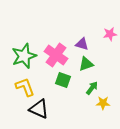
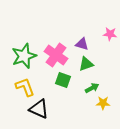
pink star: rotated 16 degrees clockwise
green arrow: rotated 24 degrees clockwise
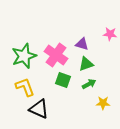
green arrow: moved 3 px left, 4 px up
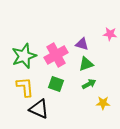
pink cross: rotated 25 degrees clockwise
green square: moved 7 px left, 4 px down
yellow L-shape: rotated 15 degrees clockwise
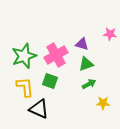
green square: moved 6 px left, 3 px up
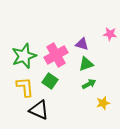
green square: rotated 14 degrees clockwise
yellow star: rotated 16 degrees counterclockwise
black triangle: moved 1 px down
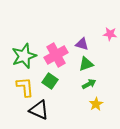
yellow star: moved 7 px left, 1 px down; rotated 16 degrees counterclockwise
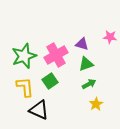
pink star: moved 3 px down
green square: rotated 21 degrees clockwise
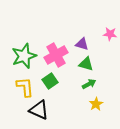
pink star: moved 3 px up
green triangle: rotated 35 degrees clockwise
